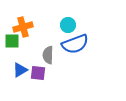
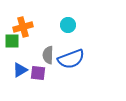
blue semicircle: moved 4 px left, 15 px down
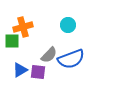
gray semicircle: moved 1 px right; rotated 138 degrees counterclockwise
purple square: moved 1 px up
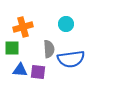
cyan circle: moved 2 px left, 1 px up
green square: moved 7 px down
gray semicircle: moved 6 px up; rotated 48 degrees counterclockwise
blue semicircle: rotated 12 degrees clockwise
blue triangle: rotated 35 degrees clockwise
